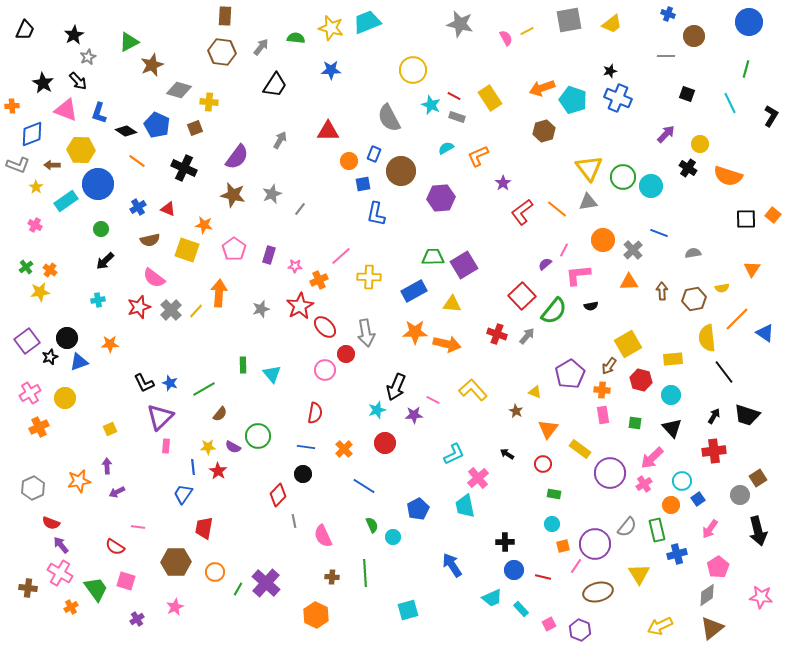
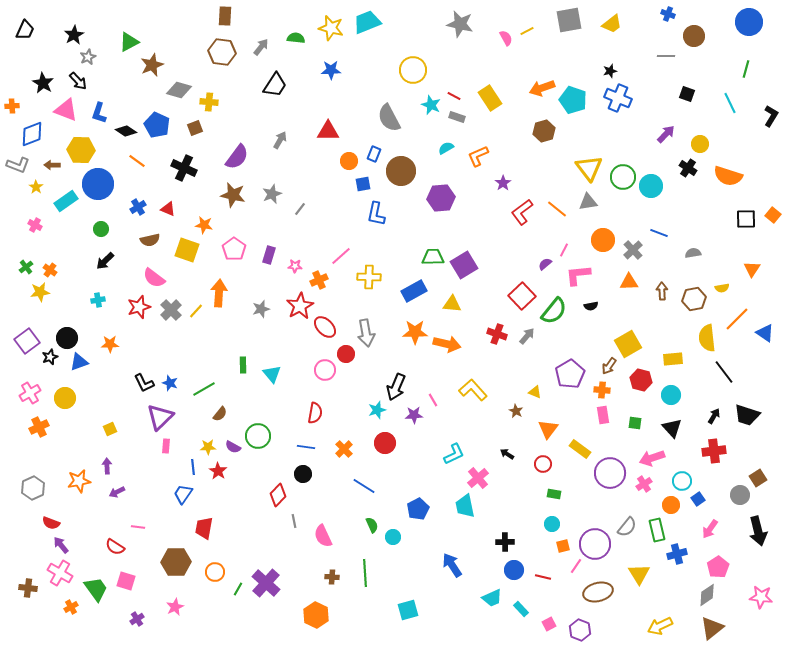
pink line at (433, 400): rotated 32 degrees clockwise
pink arrow at (652, 458): rotated 25 degrees clockwise
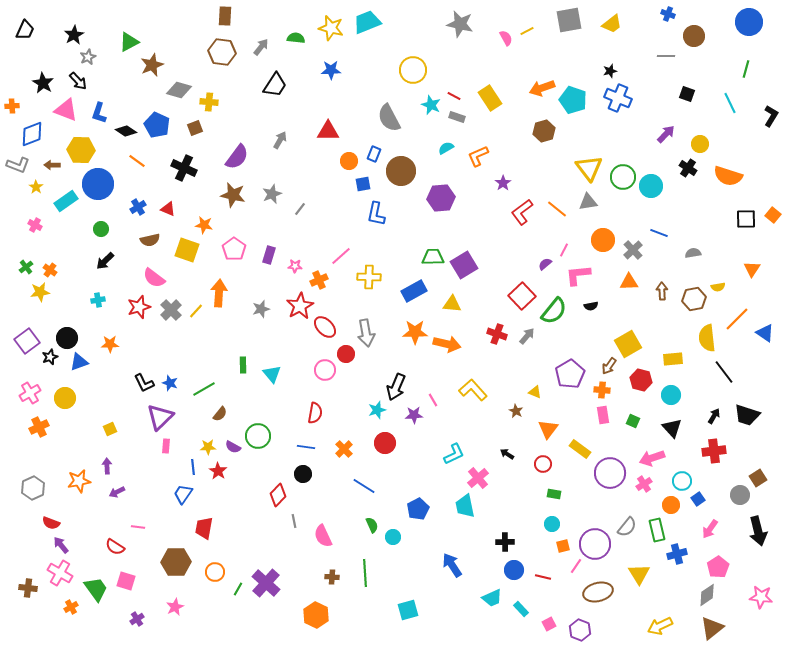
yellow semicircle at (722, 288): moved 4 px left, 1 px up
green square at (635, 423): moved 2 px left, 2 px up; rotated 16 degrees clockwise
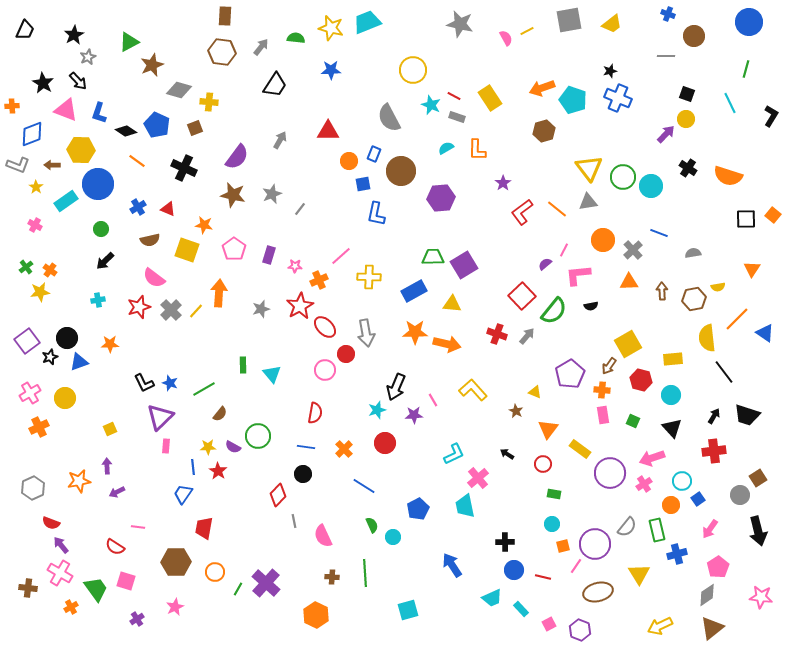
yellow circle at (700, 144): moved 14 px left, 25 px up
orange L-shape at (478, 156): moved 1 px left, 6 px up; rotated 65 degrees counterclockwise
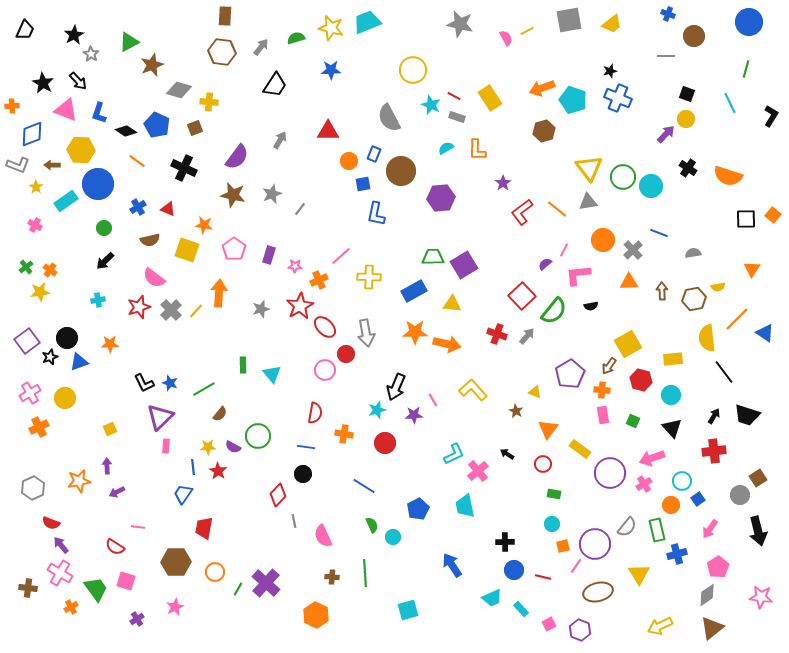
green semicircle at (296, 38): rotated 24 degrees counterclockwise
gray star at (88, 57): moved 3 px right, 3 px up; rotated 14 degrees counterclockwise
green circle at (101, 229): moved 3 px right, 1 px up
orange cross at (344, 449): moved 15 px up; rotated 36 degrees counterclockwise
pink cross at (478, 478): moved 7 px up
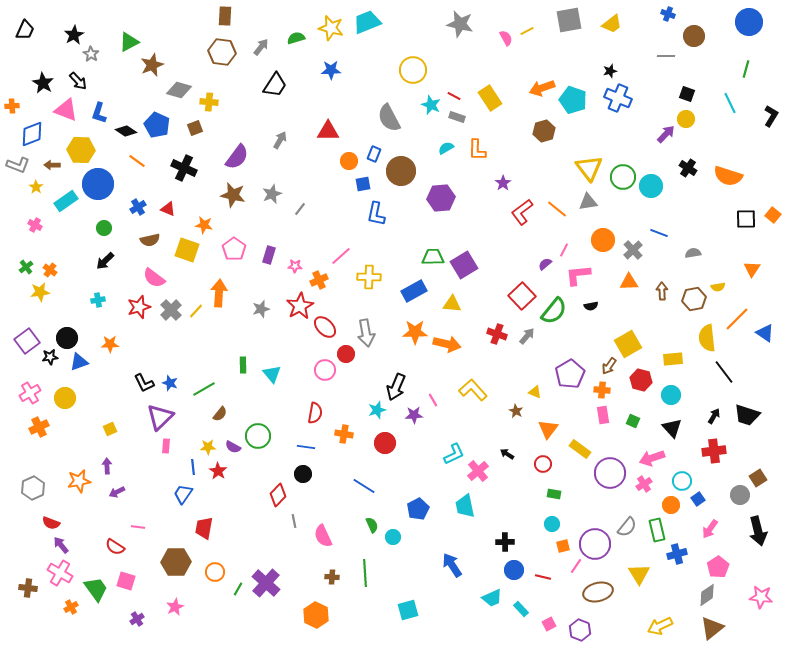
black star at (50, 357): rotated 14 degrees clockwise
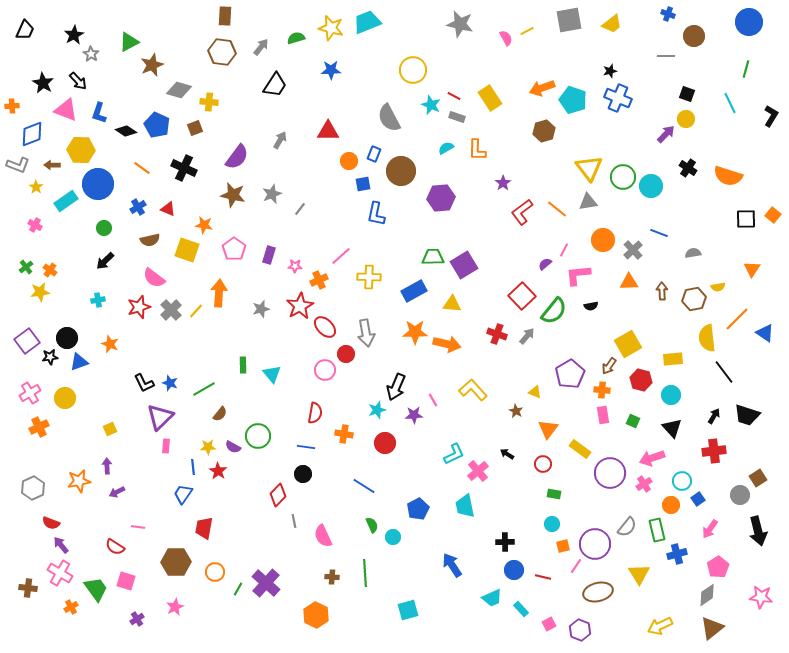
orange line at (137, 161): moved 5 px right, 7 px down
orange star at (110, 344): rotated 24 degrees clockwise
